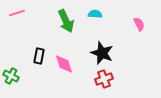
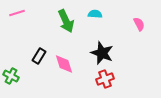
black rectangle: rotated 21 degrees clockwise
red cross: moved 1 px right
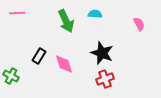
pink line: rotated 14 degrees clockwise
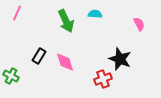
pink line: rotated 63 degrees counterclockwise
black star: moved 18 px right, 6 px down
pink diamond: moved 1 px right, 2 px up
red cross: moved 2 px left
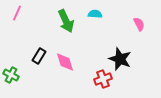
green cross: moved 1 px up
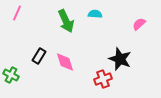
pink semicircle: rotated 104 degrees counterclockwise
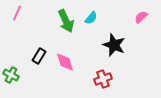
cyan semicircle: moved 4 px left, 4 px down; rotated 128 degrees clockwise
pink semicircle: moved 2 px right, 7 px up
black star: moved 6 px left, 14 px up
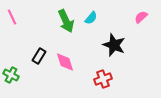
pink line: moved 5 px left, 4 px down; rotated 49 degrees counterclockwise
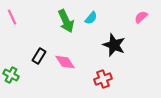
pink diamond: rotated 15 degrees counterclockwise
